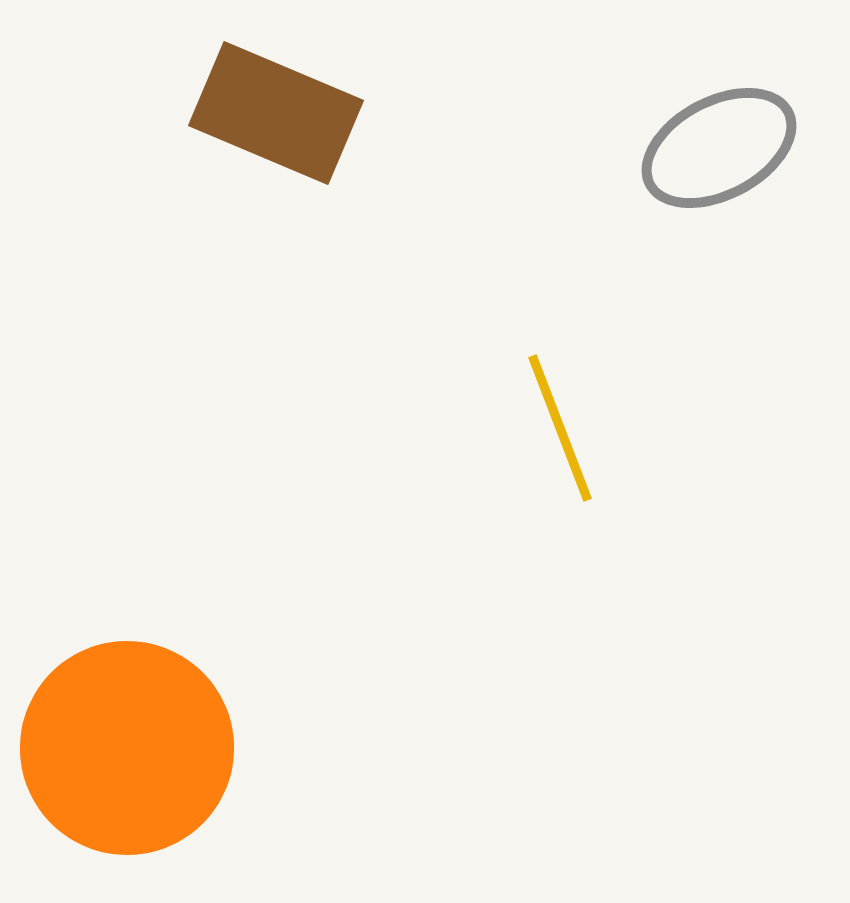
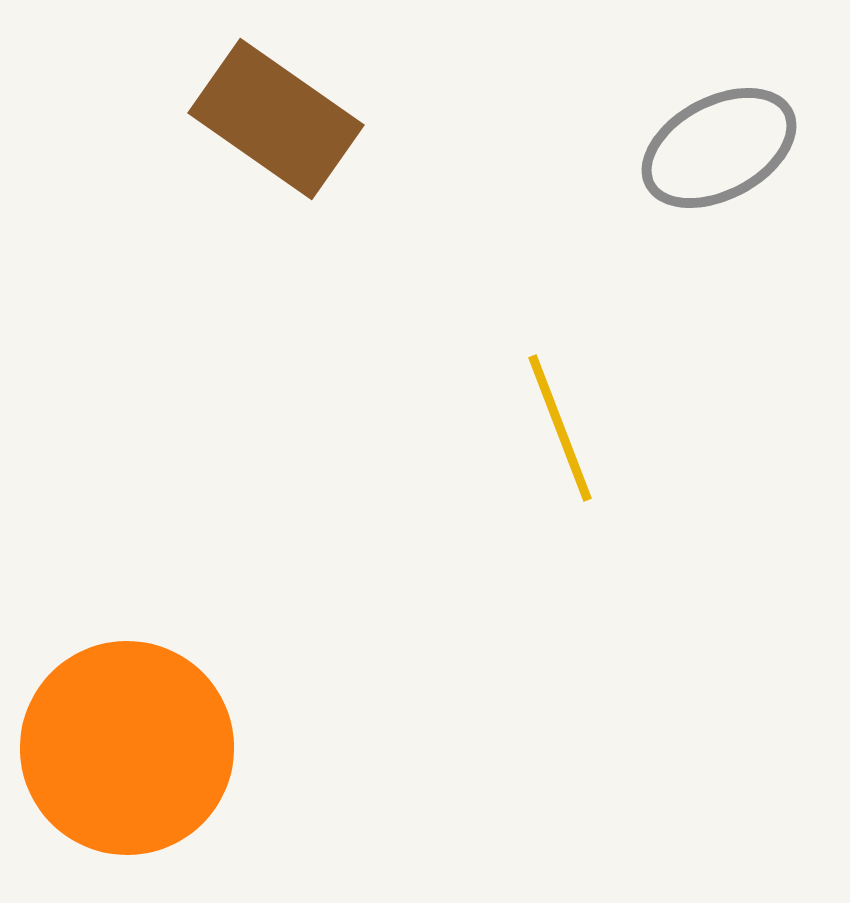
brown rectangle: moved 6 px down; rotated 12 degrees clockwise
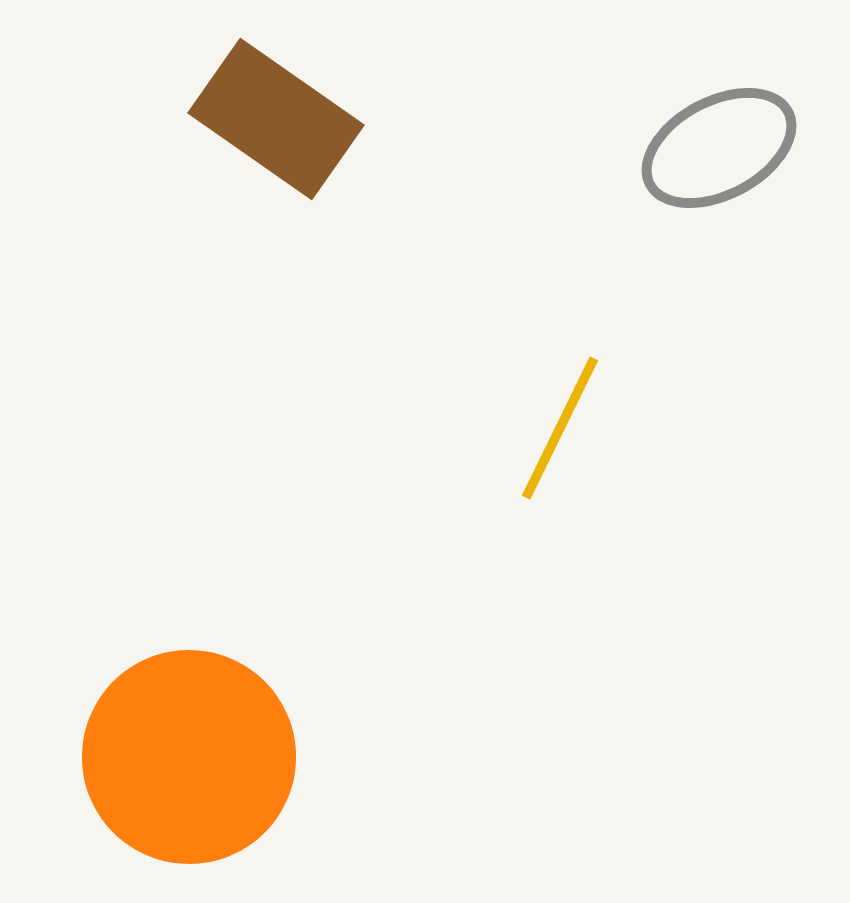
yellow line: rotated 47 degrees clockwise
orange circle: moved 62 px right, 9 px down
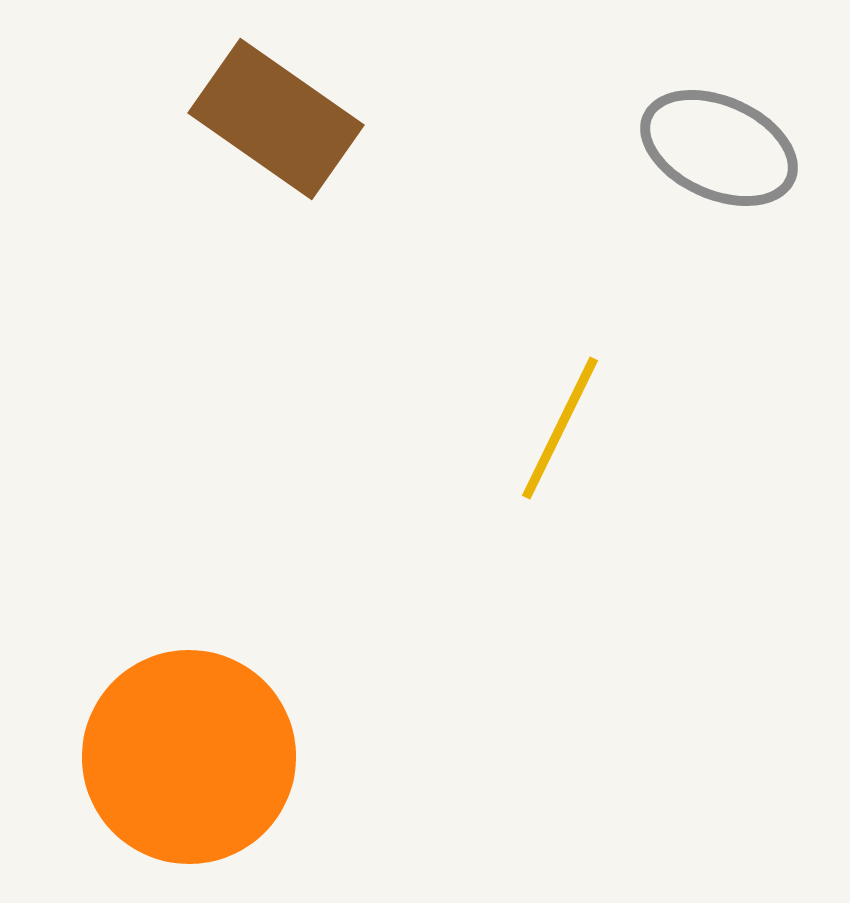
gray ellipse: rotated 52 degrees clockwise
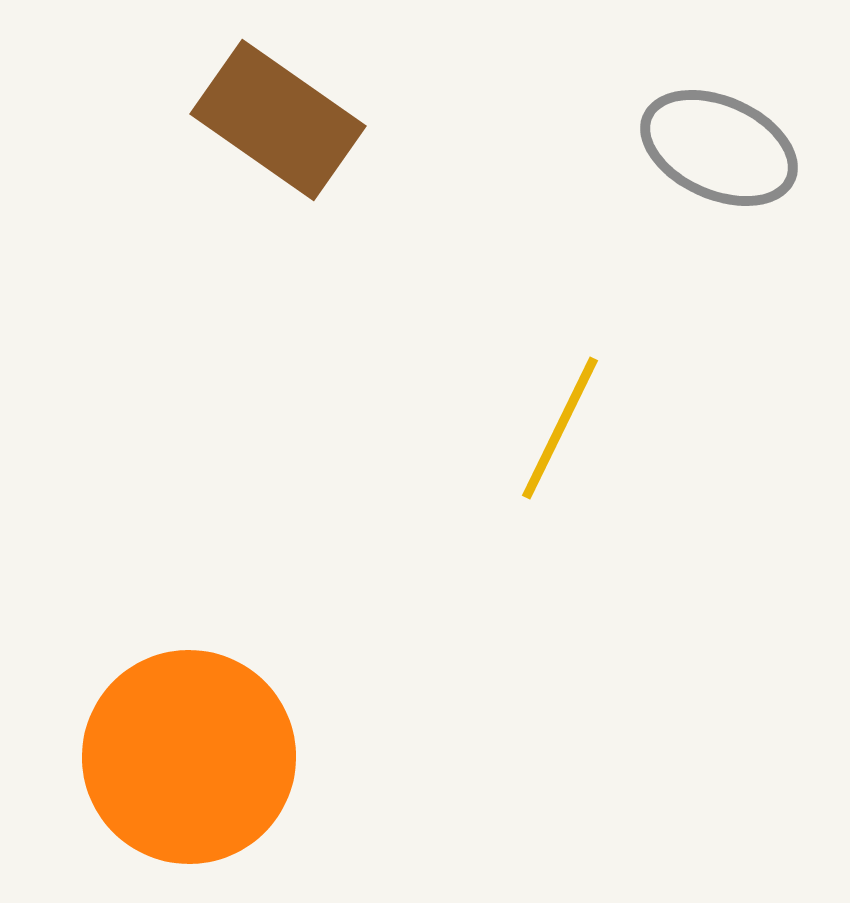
brown rectangle: moved 2 px right, 1 px down
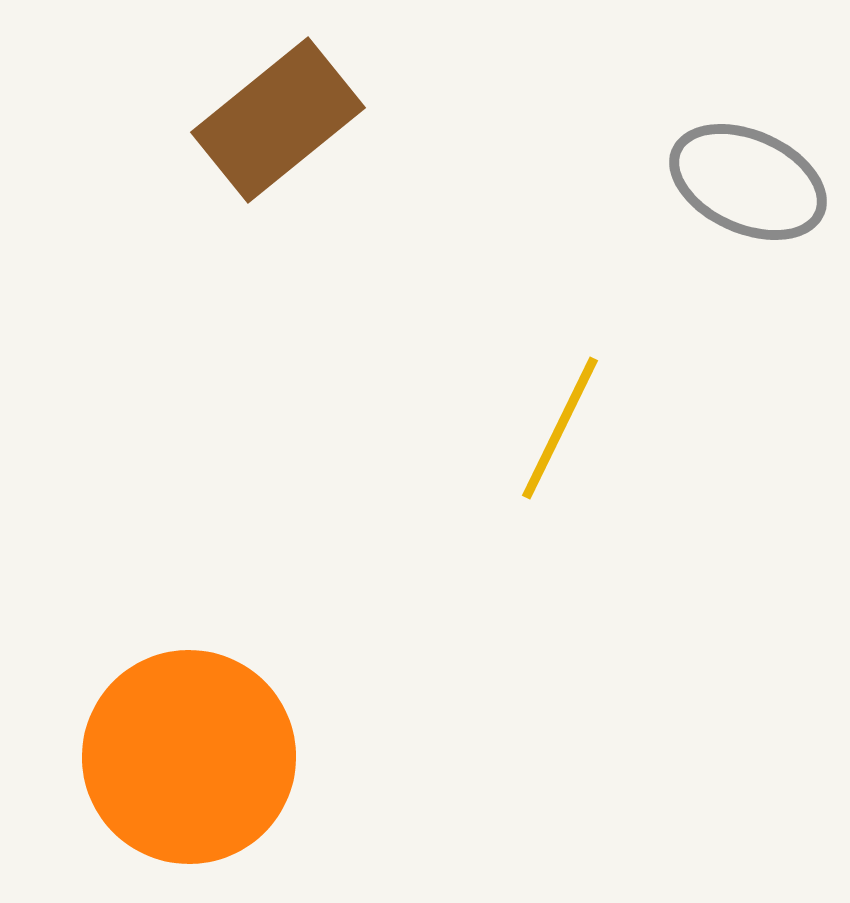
brown rectangle: rotated 74 degrees counterclockwise
gray ellipse: moved 29 px right, 34 px down
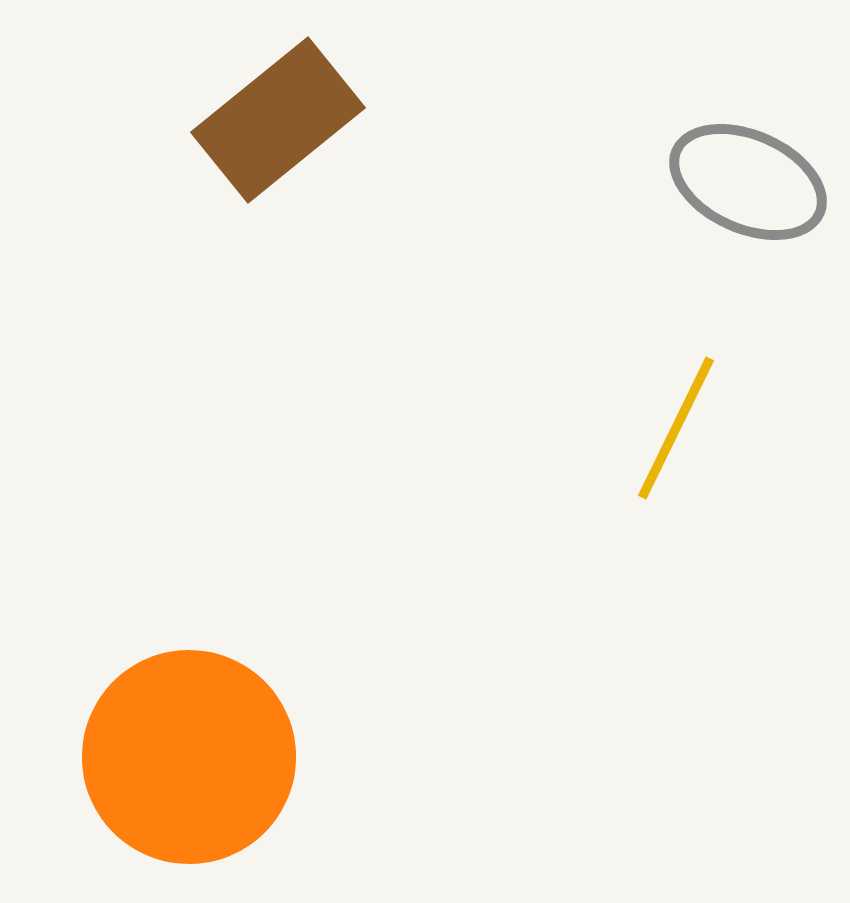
yellow line: moved 116 px right
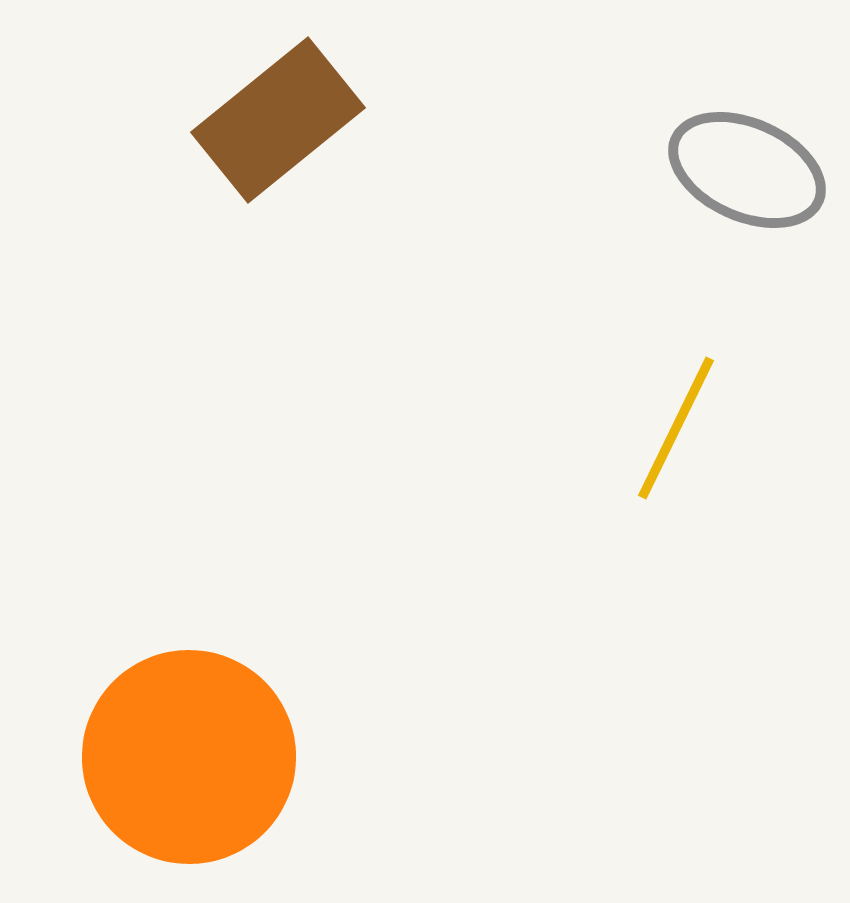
gray ellipse: moved 1 px left, 12 px up
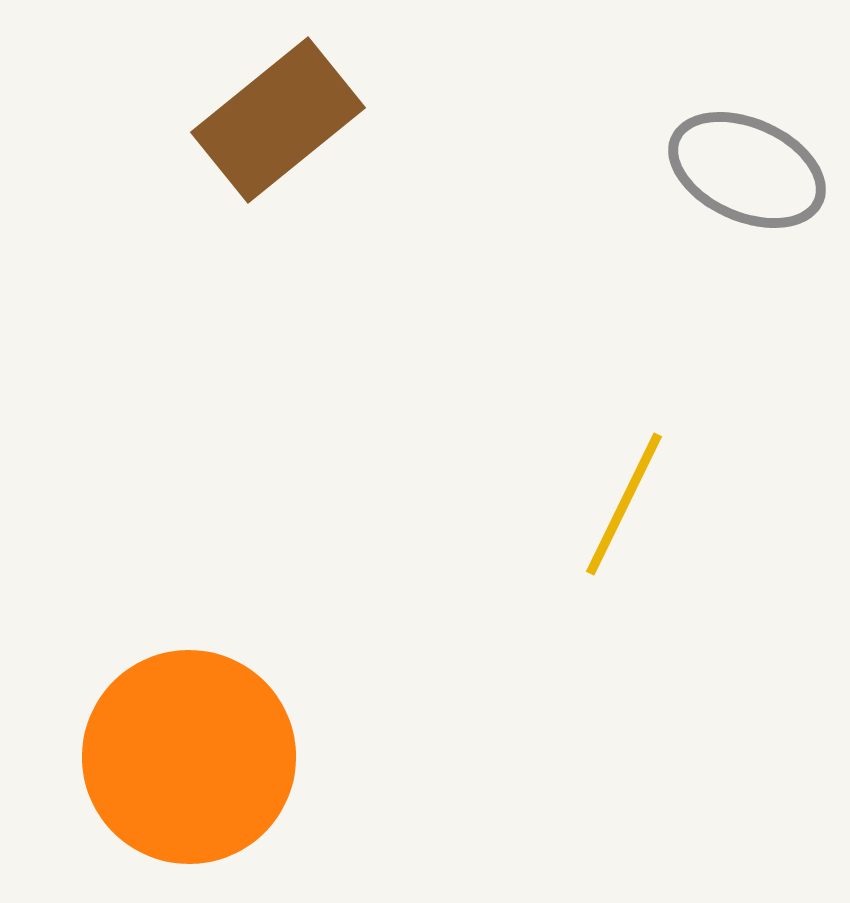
yellow line: moved 52 px left, 76 px down
